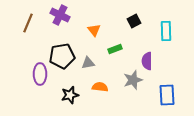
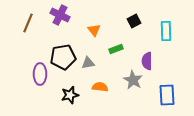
green rectangle: moved 1 px right
black pentagon: moved 1 px right, 1 px down
gray star: rotated 24 degrees counterclockwise
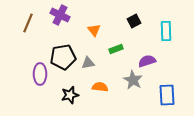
purple semicircle: rotated 72 degrees clockwise
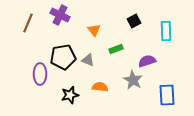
gray triangle: moved 3 px up; rotated 32 degrees clockwise
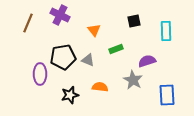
black square: rotated 16 degrees clockwise
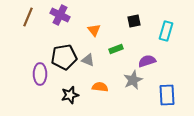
brown line: moved 6 px up
cyan rectangle: rotated 18 degrees clockwise
black pentagon: moved 1 px right
gray star: rotated 18 degrees clockwise
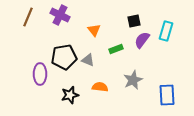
purple semicircle: moved 5 px left, 21 px up; rotated 36 degrees counterclockwise
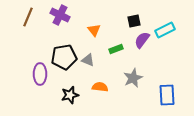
cyan rectangle: moved 1 px left, 1 px up; rotated 48 degrees clockwise
gray star: moved 2 px up
